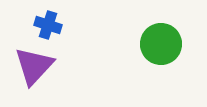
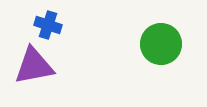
purple triangle: rotated 36 degrees clockwise
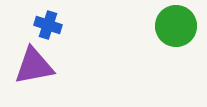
green circle: moved 15 px right, 18 px up
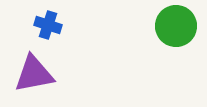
purple triangle: moved 8 px down
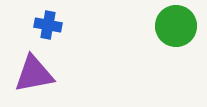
blue cross: rotated 8 degrees counterclockwise
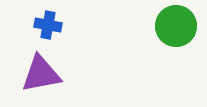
purple triangle: moved 7 px right
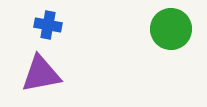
green circle: moved 5 px left, 3 px down
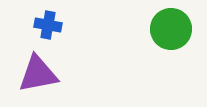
purple triangle: moved 3 px left
